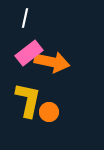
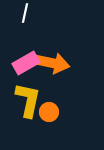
white line: moved 5 px up
pink rectangle: moved 3 px left, 10 px down; rotated 8 degrees clockwise
orange arrow: moved 1 px down
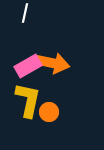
pink rectangle: moved 2 px right, 3 px down
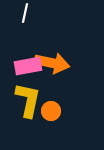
pink rectangle: rotated 20 degrees clockwise
orange circle: moved 2 px right, 1 px up
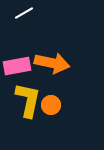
white line: moved 1 px left; rotated 48 degrees clockwise
pink rectangle: moved 11 px left
orange circle: moved 6 px up
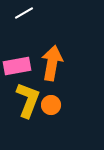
orange arrow: rotated 92 degrees counterclockwise
yellow L-shape: rotated 9 degrees clockwise
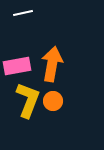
white line: moved 1 px left; rotated 18 degrees clockwise
orange arrow: moved 1 px down
orange circle: moved 2 px right, 4 px up
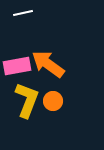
orange arrow: moved 4 px left; rotated 64 degrees counterclockwise
yellow L-shape: moved 1 px left
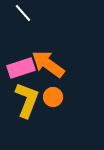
white line: rotated 60 degrees clockwise
pink rectangle: moved 4 px right, 2 px down; rotated 8 degrees counterclockwise
orange circle: moved 4 px up
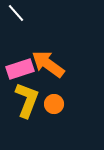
white line: moved 7 px left
pink rectangle: moved 1 px left, 1 px down
orange circle: moved 1 px right, 7 px down
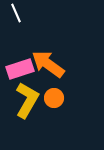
white line: rotated 18 degrees clockwise
yellow L-shape: rotated 9 degrees clockwise
orange circle: moved 6 px up
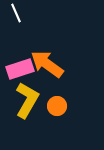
orange arrow: moved 1 px left
orange circle: moved 3 px right, 8 px down
